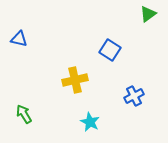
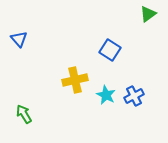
blue triangle: rotated 36 degrees clockwise
cyan star: moved 16 px right, 27 px up
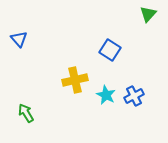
green triangle: rotated 12 degrees counterclockwise
green arrow: moved 2 px right, 1 px up
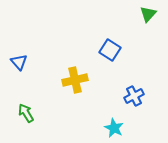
blue triangle: moved 23 px down
cyan star: moved 8 px right, 33 px down
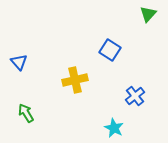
blue cross: moved 1 px right; rotated 12 degrees counterclockwise
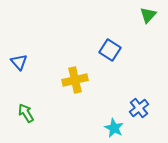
green triangle: moved 1 px down
blue cross: moved 4 px right, 12 px down
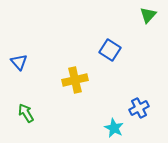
blue cross: rotated 12 degrees clockwise
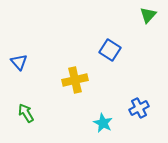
cyan star: moved 11 px left, 5 px up
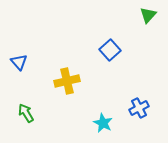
blue square: rotated 15 degrees clockwise
yellow cross: moved 8 px left, 1 px down
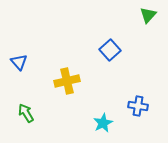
blue cross: moved 1 px left, 2 px up; rotated 36 degrees clockwise
cyan star: rotated 18 degrees clockwise
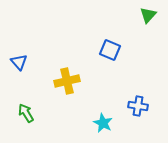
blue square: rotated 25 degrees counterclockwise
cyan star: rotated 18 degrees counterclockwise
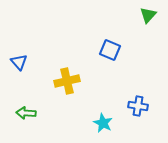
green arrow: rotated 54 degrees counterclockwise
